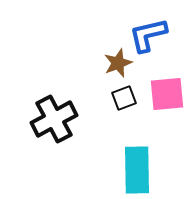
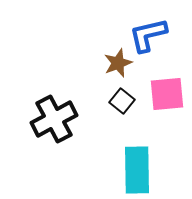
black square: moved 2 px left, 3 px down; rotated 30 degrees counterclockwise
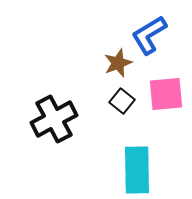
blue L-shape: moved 1 px right; rotated 18 degrees counterclockwise
pink square: moved 1 px left
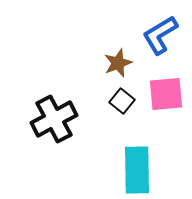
blue L-shape: moved 11 px right
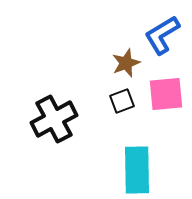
blue L-shape: moved 2 px right
brown star: moved 8 px right
black square: rotated 30 degrees clockwise
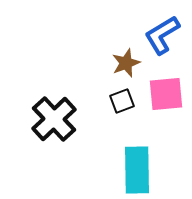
black cross: rotated 15 degrees counterclockwise
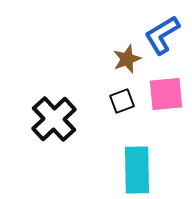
brown star: moved 1 px right, 4 px up
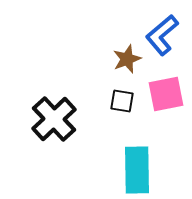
blue L-shape: rotated 9 degrees counterclockwise
pink square: rotated 6 degrees counterclockwise
black square: rotated 30 degrees clockwise
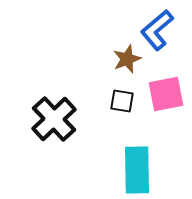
blue L-shape: moved 5 px left, 5 px up
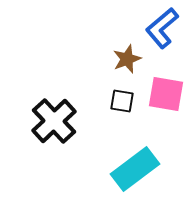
blue L-shape: moved 5 px right, 2 px up
pink square: rotated 21 degrees clockwise
black cross: moved 2 px down
cyan rectangle: moved 2 px left, 1 px up; rotated 54 degrees clockwise
